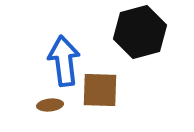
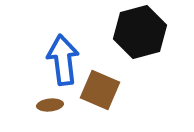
blue arrow: moved 1 px left, 1 px up
brown square: rotated 21 degrees clockwise
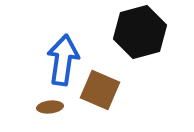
blue arrow: rotated 15 degrees clockwise
brown ellipse: moved 2 px down
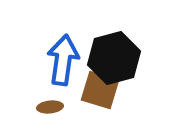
black hexagon: moved 26 px left, 26 px down
brown square: rotated 6 degrees counterclockwise
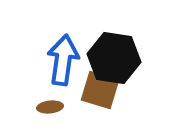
black hexagon: rotated 24 degrees clockwise
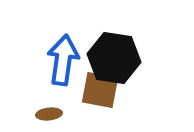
brown square: rotated 6 degrees counterclockwise
brown ellipse: moved 1 px left, 7 px down
